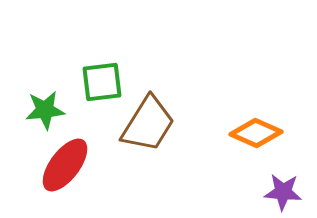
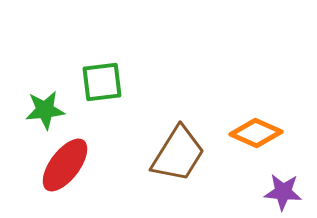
brown trapezoid: moved 30 px right, 30 px down
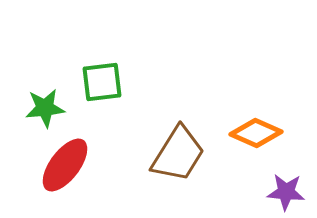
green star: moved 2 px up
purple star: moved 3 px right
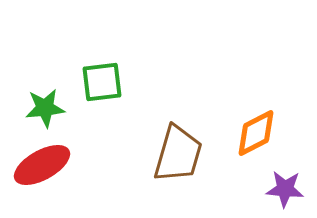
orange diamond: rotated 51 degrees counterclockwise
brown trapezoid: rotated 16 degrees counterclockwise
red ellipse: moved 23 px left; rotated 24 degrees clockwise
purple star: moved 1 px left, 3 px up
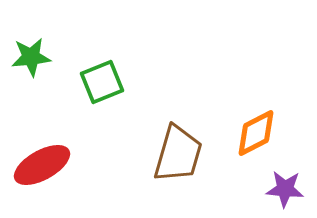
green square: rotated 15 degrees counterclockwise
green star: moved 14 px left, 51 px up
